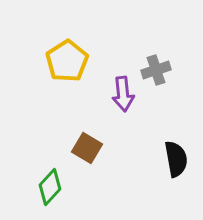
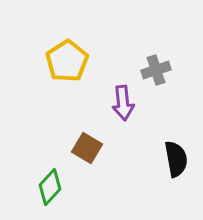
purple arrow: moved 9 px down
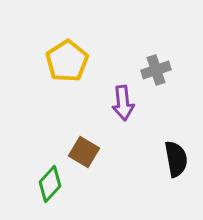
brown square: moved 3 px left, 4 px down
green diamond: moved 3 px up
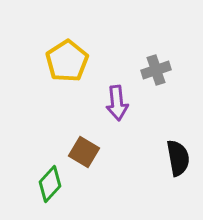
purple arrow: moved 6 px left
black semicircle: moved 2 px right, 1 px up
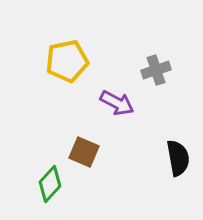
yellow pentagon: rotated 21 degrees clockwise
purple arrow: rotated 56 degrees counterclockwise
brown square: rotated 8 degrees counterclockwise
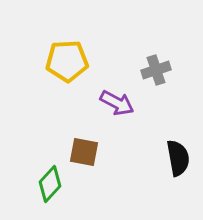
yellow pentagon: rotated 9 degrees clockwise
brown square: rotated 12 degrees counterclockwise
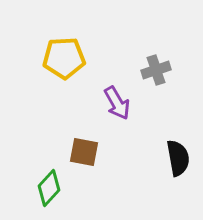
yellow pentagon: moved 3 px left, 3 px up
purple arrow: rotated 32 degrees clockwise
green diamond: moved 1 px left, 4 px down
